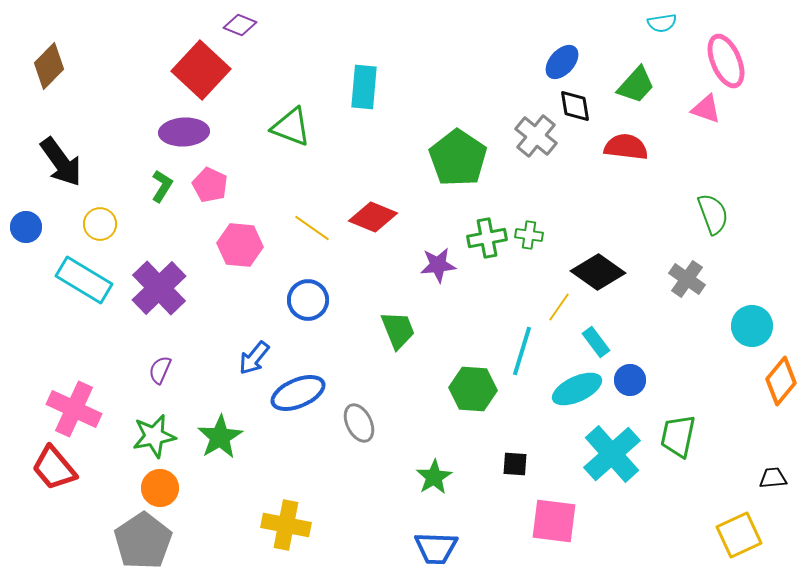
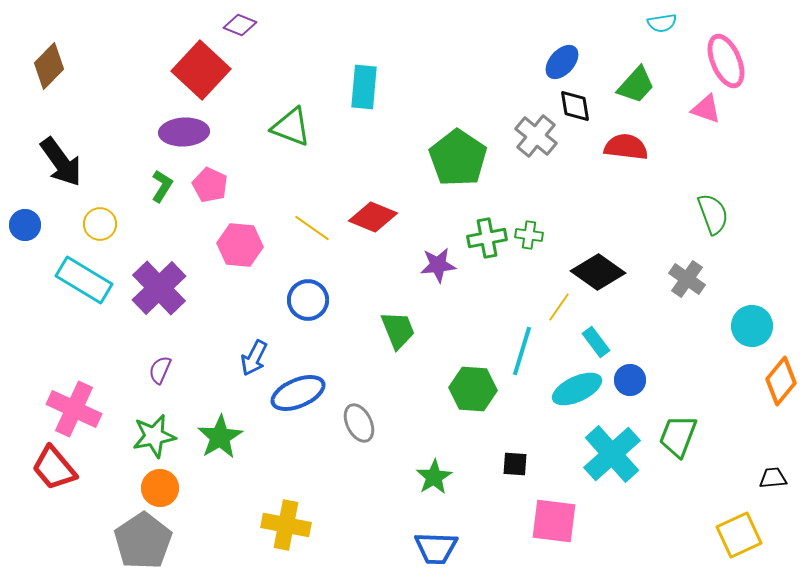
blue circle at (26, 227): moved 1 px left, 2 px up
blue arrow at (254, 358): rotated 12 degrees counterclockwise
green trapezoid at (678, 436): rotated 9 degrees clockwise
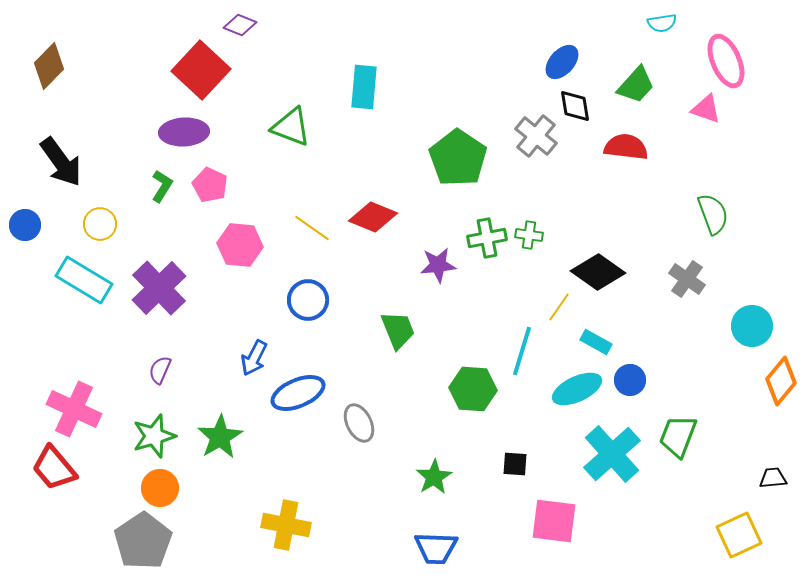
cyan rectangle at (596, 342): rotated 24 degrees counterclockwise
green star at (154, 436): rotated 6 degrees counterclockwise
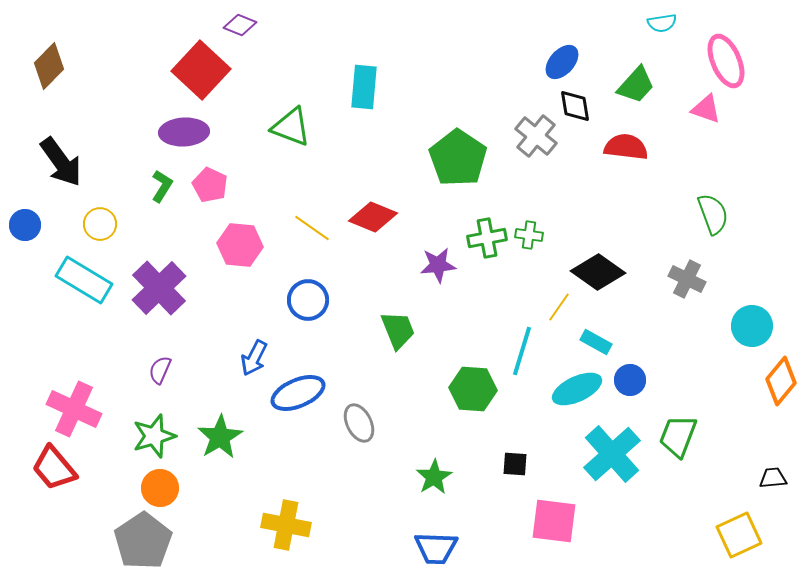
gray cross at (687, 279): rotated 9 degrees counterclockwise
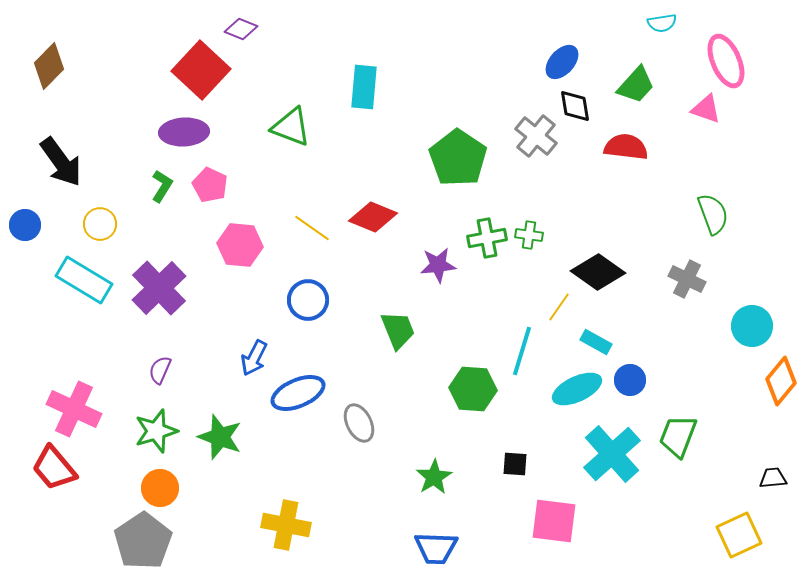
purple diamond at (240, 25): moved 1 px right, 4 px down
green star at (154, 436): moved 2 px right, 5 px up
green star at (220, 437): rotated 21 degrees counterclockwise
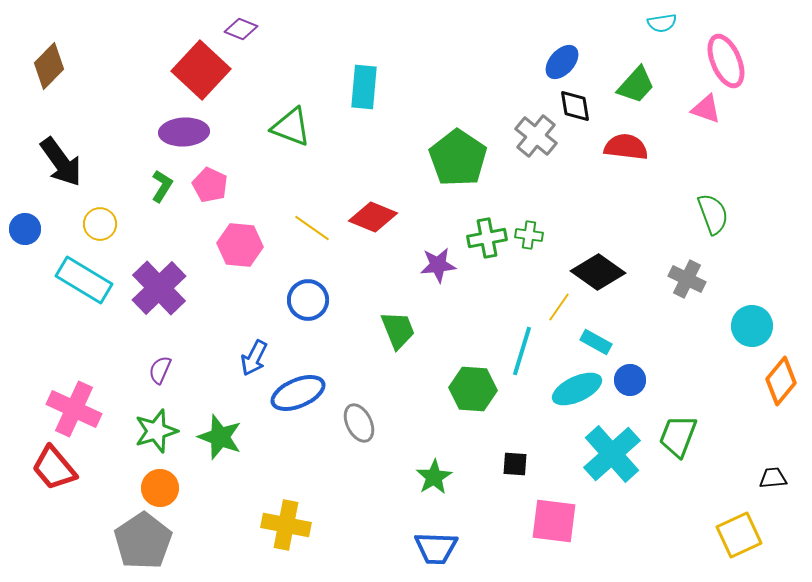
blue circle at (25, 225): moved 4 px down
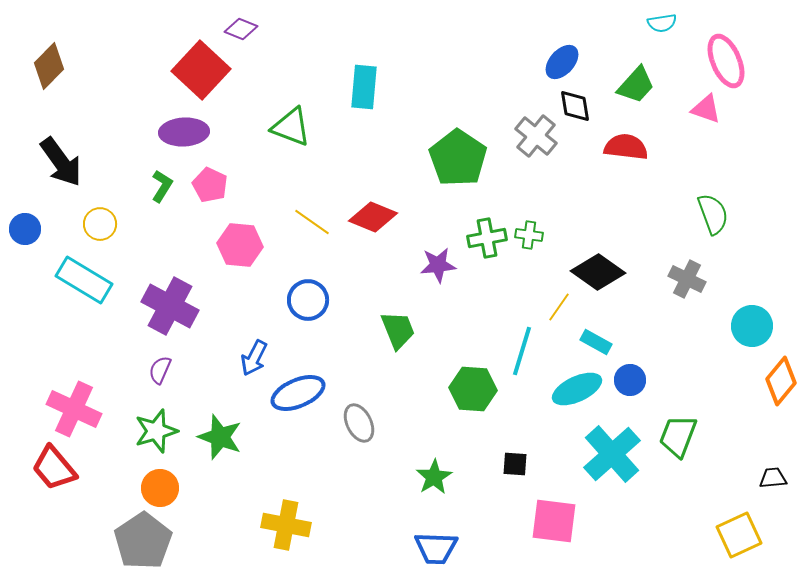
yellow line at (312, 228): moved 6 px up
purple cross at (159, 288): moved 11 px right, 18 px down; rotated 18 degrees counterclockwise
